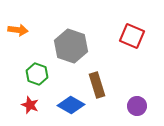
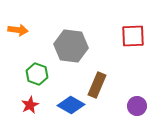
red square: moved 1 px right; rotated 25 degrees counterclockwise
gray hexagon: rotated 12 degrees counterclockwise
brown rectangle: rotated 40 degrees clockwise
red star: rotated 24 degrees clockwise
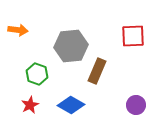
gray hexagon: rotated 12 degrees counterclockwise
brown rectangle: moved 14 px up
purple circle: moved 1 px left, 1 px up
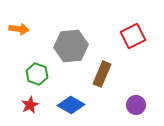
orange arrow: moved 1 px right, 1 px up
red square: rotated 25 degrees counterclockwise
brown rectangle: moved 5 px right, 3 px down
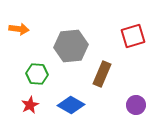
red square: rotated 10 degrees clockwise
green hexagon: rotated 15 degrees counterclockwise
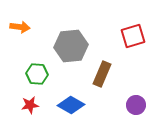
orange arrow: moved 1 px right, 2 px up
red star: rotated 18 degrees clockwise
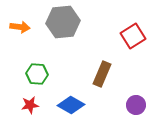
red square: rotated 15 degrees counterclockwise
gray hexagon: moved 8 px left, 24 px up
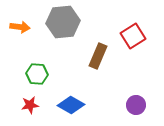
brown rectangle: moved 4 px left, 18 px up
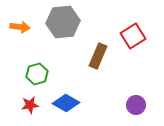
green hexagon: rotated 20 degrees counterclockwise
blue diamond: moved 5 px left, 2 px up
